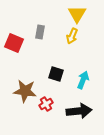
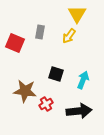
yellow arrow: moved 3 px left; rotated 14 degrees clockwise
red square: moved 1 px right
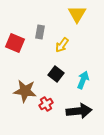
yellow arrow: moved 7 px left, 9 px down
black square: rotated 21 degrees clockwise
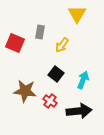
red cross: moved 4 px right, 3 px up; rotated 24 degrees counterclockwise
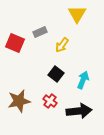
gray rectangle: rotated 56 degrees clockwise
brown star: moved 6 px left, 10 px down; rotated 20 degrees counterclockwise
